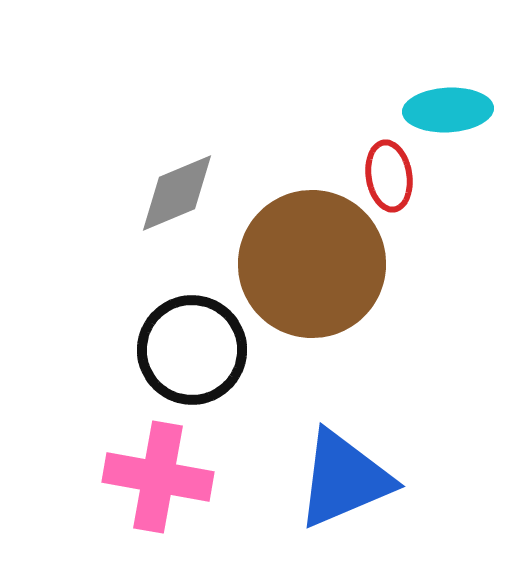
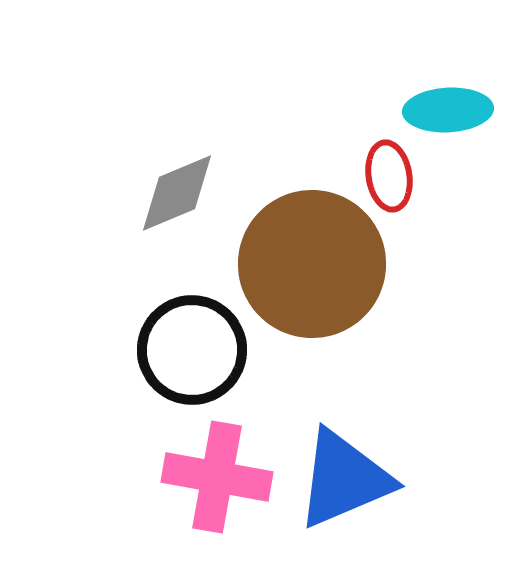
pink cross: moved 59 px right
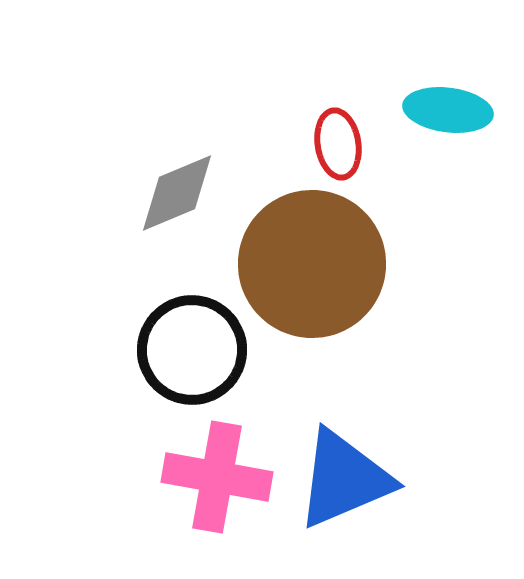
cyan ellipse: rotated 10 degrees clockwise
red ellipse: moved 51 px left, 32 px up
